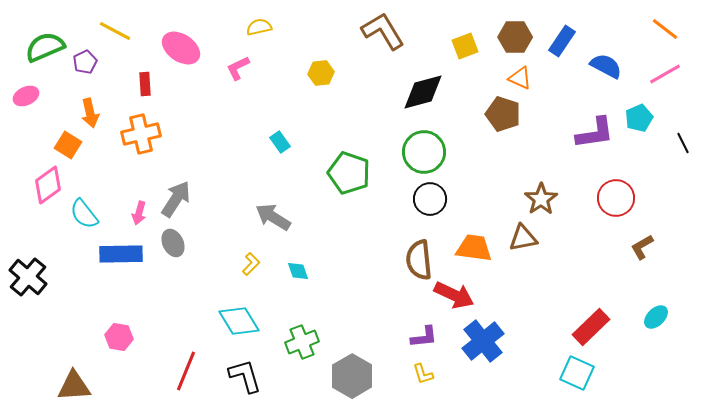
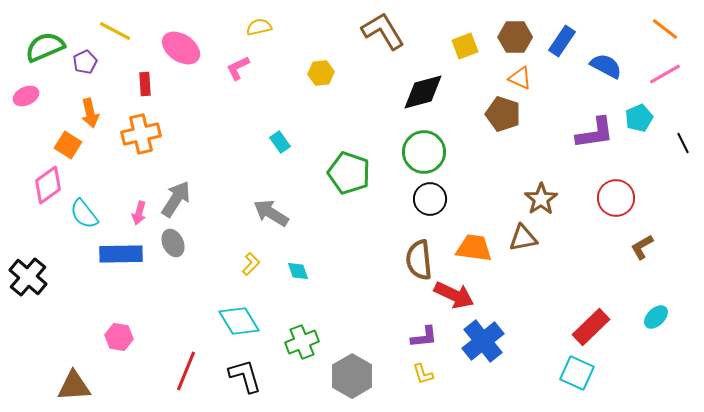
gray arrow at (273, 217): moved 2 px left, 4 px up
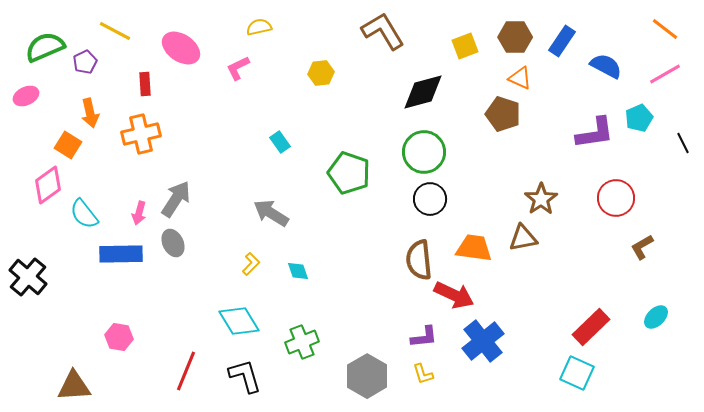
gray hexagon at (352, 376): moved 15 px right
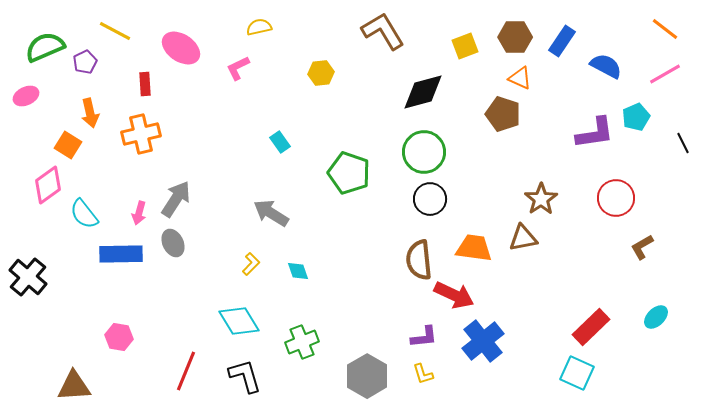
cyan pentagon at (639, 118): moved 3 px left, 1 px up
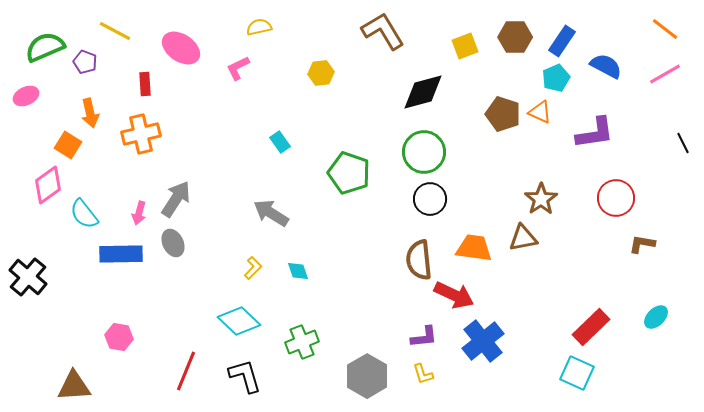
purple pentagon at (85, 62): rotated 25 degrees counterclockwise
orange triangle at (520, 78): moved 20 px right, 34 px down
cyan pentagon at (636, 117): moved 80 px left, 39 px up
brown L-shape at (642, 247): moved 3 px up; rotated 40 degrees clockwise
yellow L-shape at (251, 264): moved 2 px right, 4 px down
cyan diamond at (239, 321): rotated 15 degrees counterclockwise
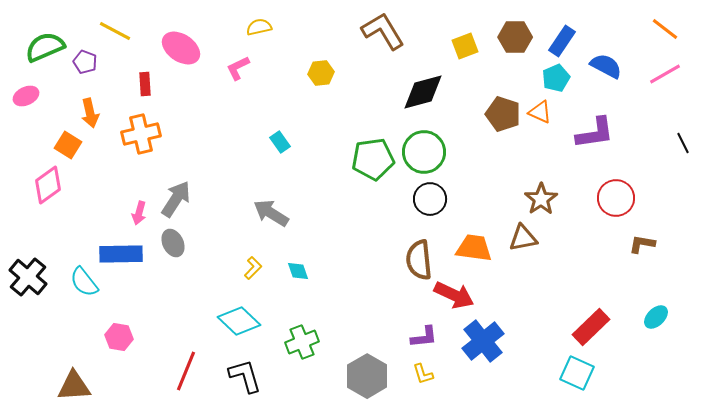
green pentagon at (349, 173): moved 24 px right, 14 px up; rotated 27 degrees counterclockwise
cyan semicircle at (84, 214): moved 68 px down
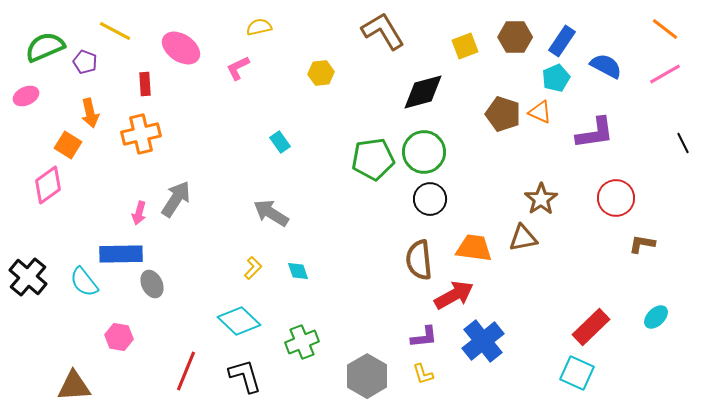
gray ellipse at (173, 243): moved 21 px left, 41 px down
red arrow at (454, 295): rotated 54 degrees counterclockwise
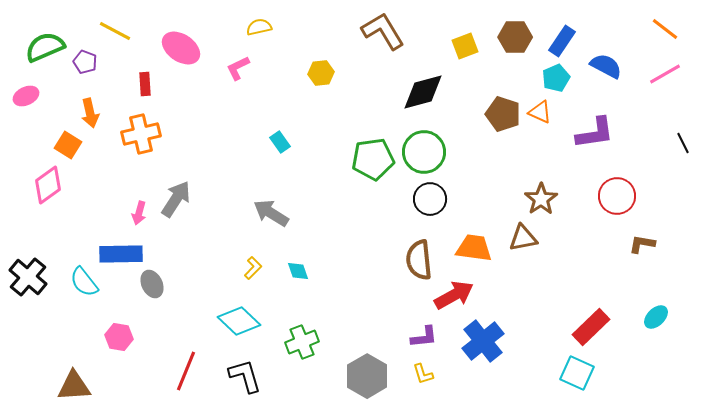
red circle at (616, 198): moved 1 px right, 2 px up
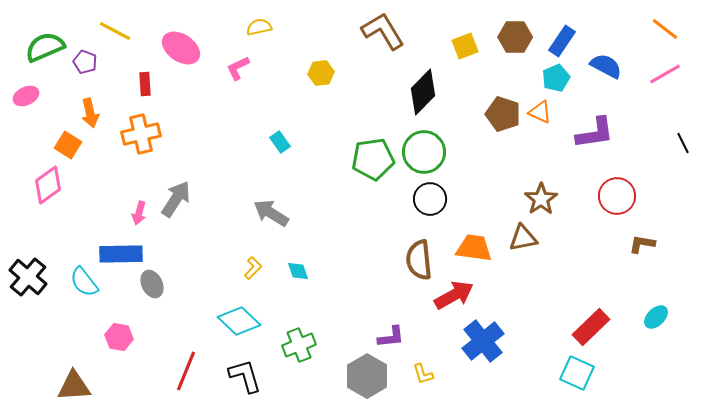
black diamond at (423, 92): rotated 30 degrees counterclockwise
purple L-shape at (424, 337): moved 33 px left
green cross at (302, 342): moved 3 px left, 3 px down
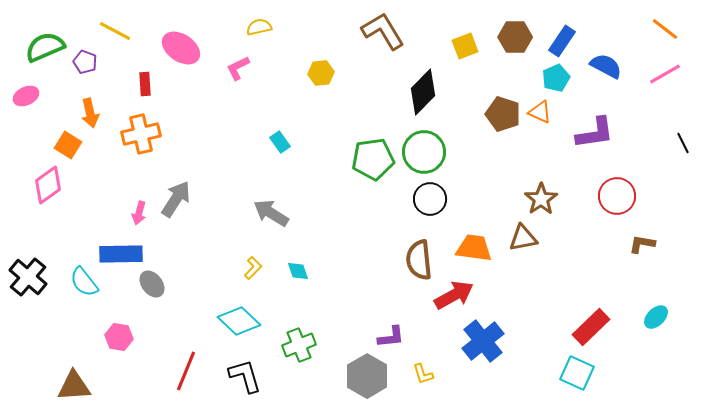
gray ellipse at (152, 284): rotated 12 degrees counterclockwise
